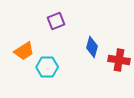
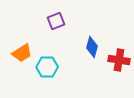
orange trapezoid: moved 2 px left, 2 px down
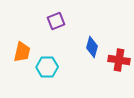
orange trapezoid: moved 1 px up; rotated 45 degrees counterclockwise
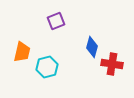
red cross: moved 7 px left, 4 px down
cyan hexagon: rotated 15 degrees counterclockwise
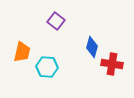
purple square: rotated 30 degrees counterclockwise
cyan hexagon: rotated 20 degrees clockwise
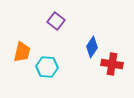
blue diamond: rotated 20 degrees clockwise
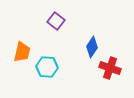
red cross: moved 2 px left, 4 px down; rotated 10 degrees clockwise
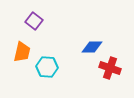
purple square: moved 22 px left
blue diamond: rotated 55 degrees clockwise
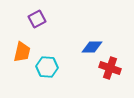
purple square: moved 3 px right, 2 px up; rotated 24 degrees clockwise
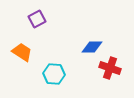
orange trapezoid: rotated 70 degrees counterclockwise
cyan hexagon: moved 7 px right, 7 px down
